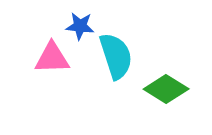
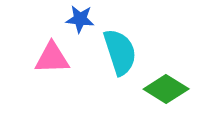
blue star: moved 7 px up
cyan semicircle: moved 4 px right, 4 px up
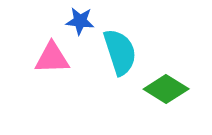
blue star: moved 2 px down
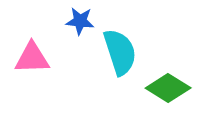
pink triangle: moved 20 px left
green diamond: moved 2 px right, 1 px up
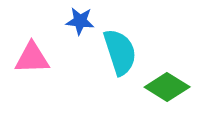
green diamond: moved 1 px left, 1 px up
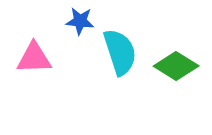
pink triangle: moved 2 px right
green diamond: moved 9 px right, 21 px up
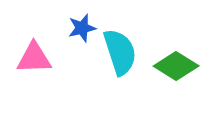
blue star: moved 2 px right, 7 px down; rotated 20 degrees counterclockwise
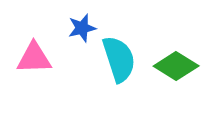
cyan semicircle: moved 1 px left, 7 px down
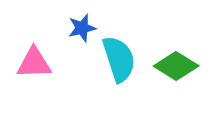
pink triangle: moved 5 px down
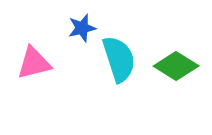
pink triangle: rotated 12 degrees counterclockwise
